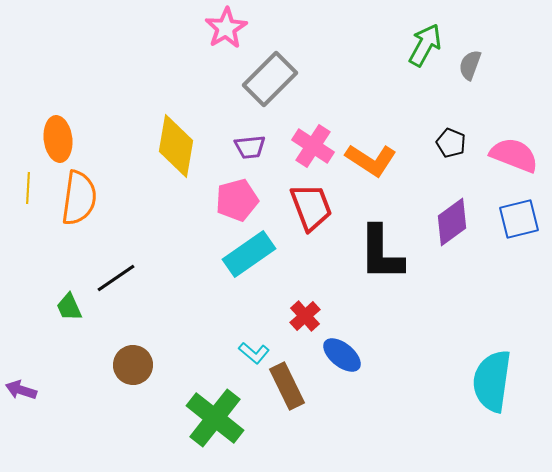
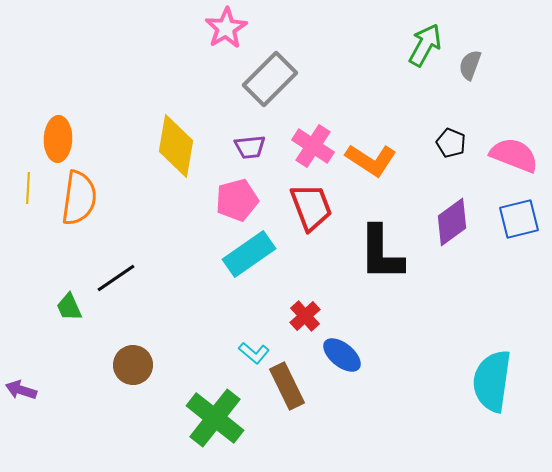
orange ellipse: rotated 9 degrees clockwise
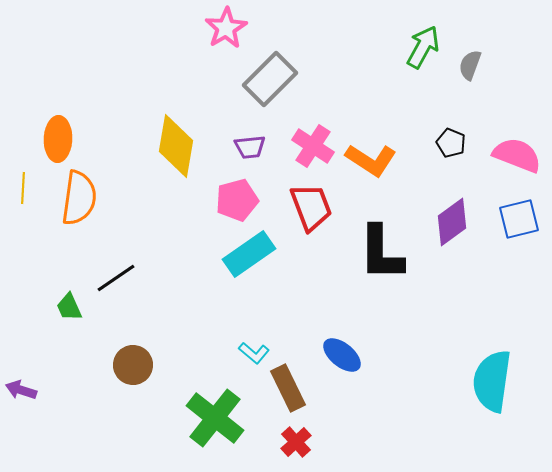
green arrow: moved 2 px left, 2 px down
pink semicircle: moved 3 px right
yellow line: moved 5 px left
red cross: moved 9 px left, 126 px down
brown rectangle: moved 1 px right, 2 px down
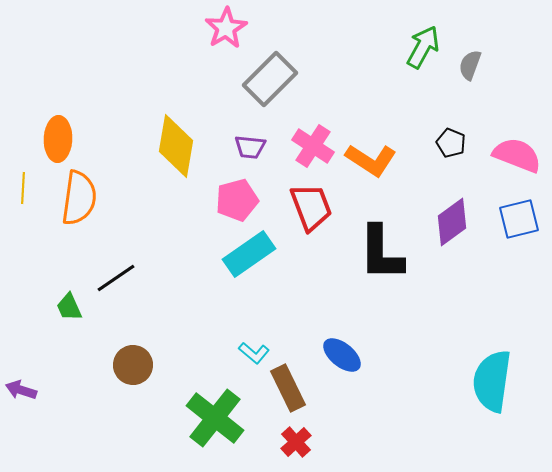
purple trapezoid: rotated 12 degrees clockwise
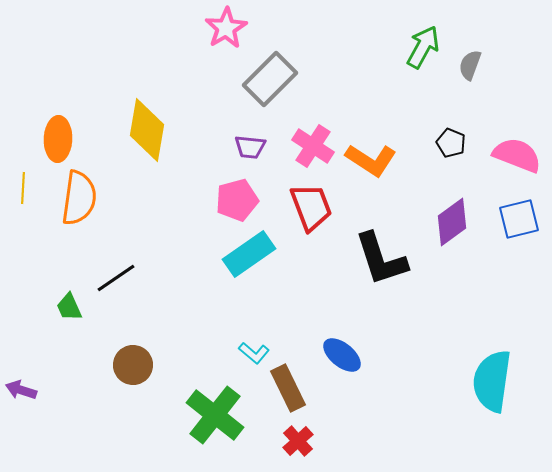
yellow diamond: moved 29 px left, 16 px up
black L-shape: moved 6 px down; rotated 18 degrees counterclockwise
green cross: moved 3 px up
red cross: moved 2 px right, 1 px up
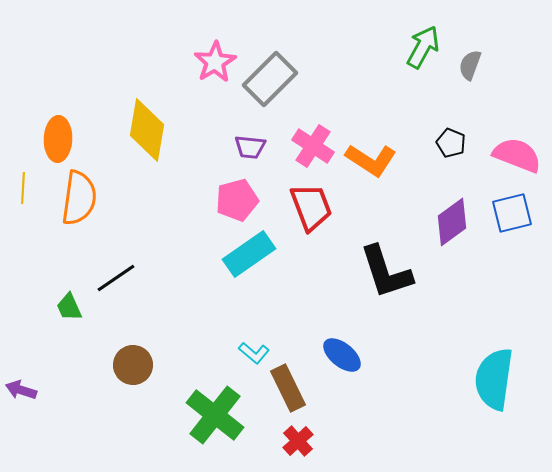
pink star: moved 11 px left, 34 px down
blue square: moved 7 px left, 6 px up
black L-shape: moved 5 px right, 13 px down
cyan semicircle: moved 2 px right, 2 px up
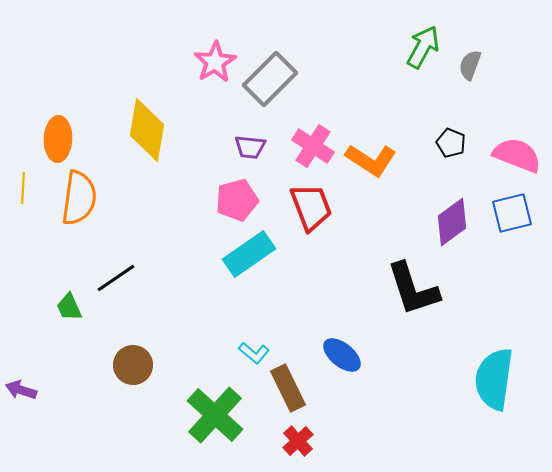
black L-shape: moved 27 px right, 17 px down
green cross: rotated 4 degrees clockwise
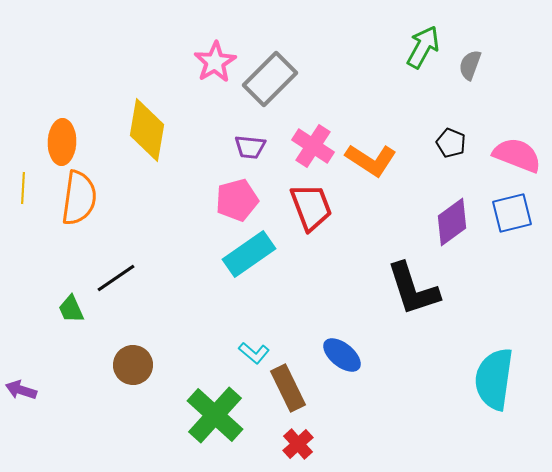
orange ellipse: moved 4 px right, 3 px down
green trapezoid: moved 2 px right, 2 px down
red cross: moved 3 px down
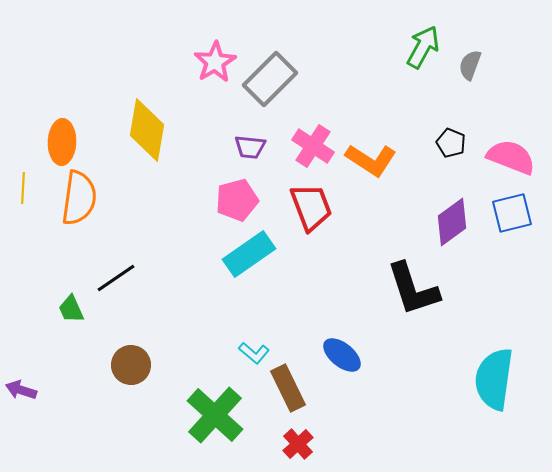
pink semicircle: moved 6 px left, 2 px down
brown circle: moved 2 px left
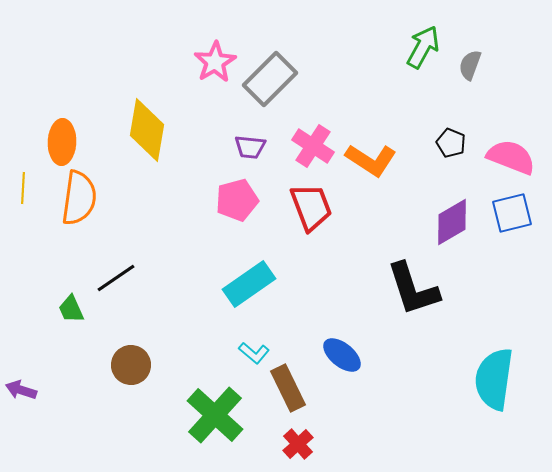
purple diamond: rotated 6 degrees clockwise
cyan rectangle: moved 30 px down
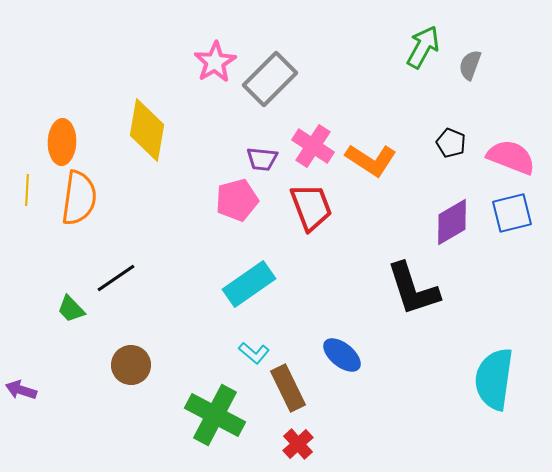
purple trapezoid: moved 12 px right, 12 px down
yellow line: moved 4 px right, 2 px down
green trapezoid: rotated 20 degrees counterclockwise
green cross: rotated 14 degrees counterclockwise
